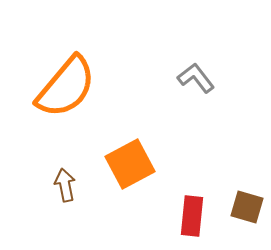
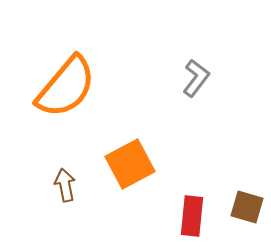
gray L-shape: rotated 75 degrees clockwise
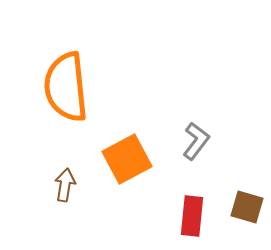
gray L-shape: moved 63 px down
orange semicircle: rotated 134 degrees clockwise
orange square: moved 3 px left, 5 px up
brown arrow: rotated 20 degrees clockwise
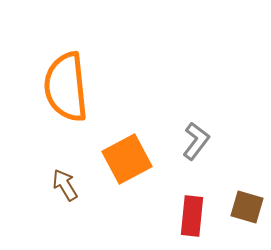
brown arrow: rotated 40 degrees counterclockwise
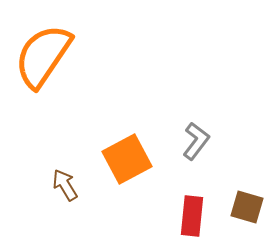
orange semicircle: moved 23 px left, 31 px up; rotated 40 degrees clockwise
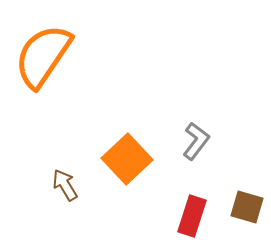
orange square: rotated 15 degrees counterclockwise
red rectangle: rotated 12 degrees clockwise
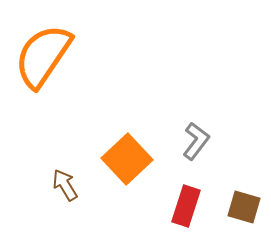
brown square: moved 3 px left
red rectangle: moved 6 px left, 10 px up
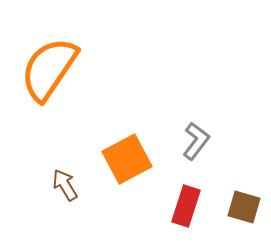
orange semicircle: moved 6 px right, 13 px down
orange square: rotated 15 degrees clockwise
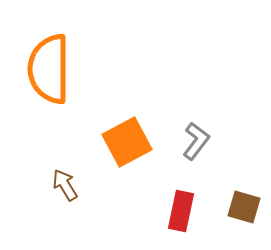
orange semicircle: rotated 34 degrees counterclockwise
orange square: moved 17 px up
red rectangle: moved 5 px left, 5 px down; rotated 6 degrees counterclockwise
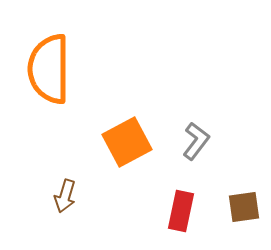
brown arrow: moved 11 px down; rotated 132 degrees counterclockwise
brown square: rotated 24 degrees counterclockwise
